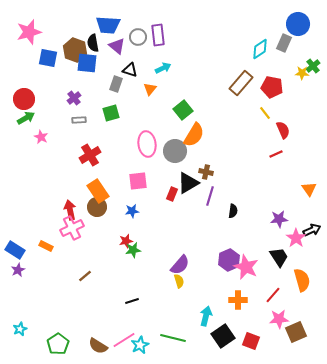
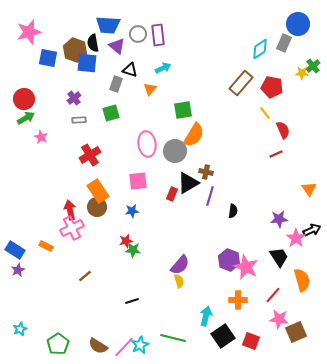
gray circle at (138, 37): moved 3 px up
green square at (183, 110): rotated 30 degrees clockwise
green star at (133, 250): rotated 14 degrees clockwise
purple hexagon at (229, 260): rotated 15 degrees counterclockwise
pink star at (279, 319): rotated 12 degrees clockwise
pink line at (124, 340): moved 7 px down; rotated 15 degrees counterclockwise
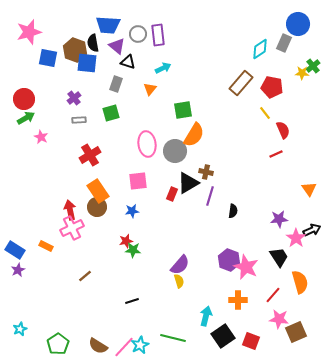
black triangle at (130, 70): moved 2 px left, 8 px up
orange semicircle at (302, 280): moved 2 px left, 2 px down
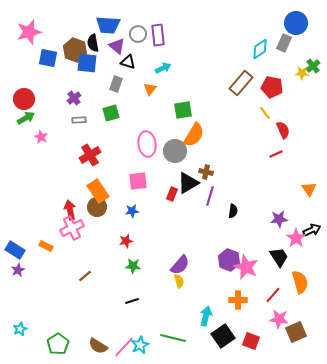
blue circle at (298, 24): moved 2 px left, 1 px up
green star at (133, 250): moved 16 px down
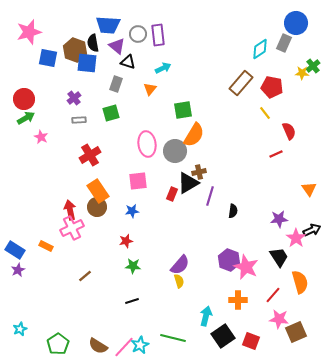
red semicircle at (283, 130): moved 6 px right, 1 px down
brown cross at (206, 172): moved 7 px left; rotated 24 degrees counterclockwise
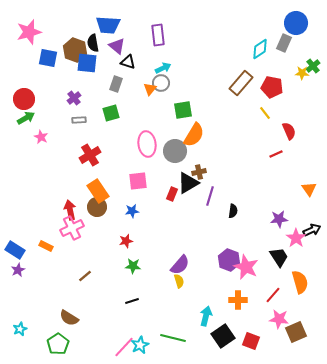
gray circle at (138, 34): moved 23 px right, 49 px down
brown semicircle at (98, 346): moved 29 px left, 28 px up
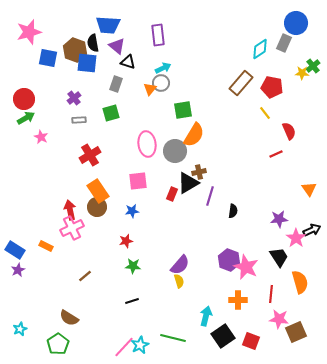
red line at (273, 295): moved 2 px left, 1 px up; rotated 36 degrees counterclockwise
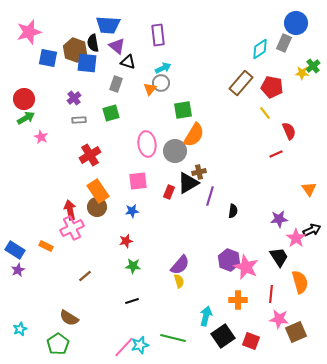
red rectangle at (172, 194): moved 3 px left, 2 px up
cyan star at (140, 345): rotated 12 degrees clockwise
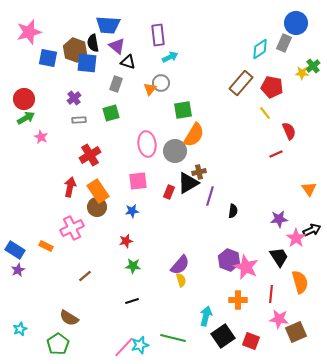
cyan arrow at (163, 68): moved 7 px right, 11 px up
red arrow at (70, 210): moved 23 px up; rotated 24 degrees clockwise
yellow semicircle at (179, 281): moved 2 px right, 1 px up
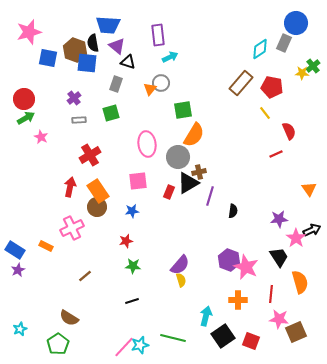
gray circle at (175, 151): moved 3 px right, 6 px down
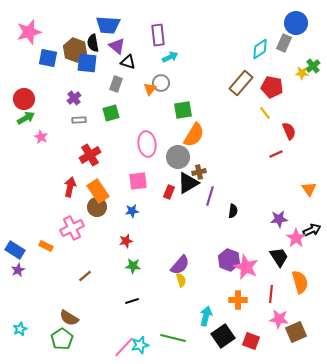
green pentagon at (58, 344): moved 4 px right, 5 px up
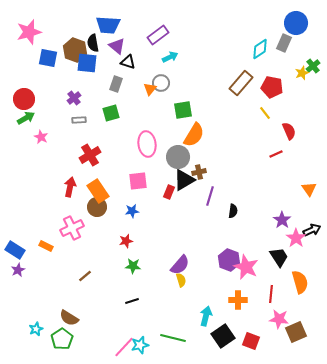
purple rectangle at (158, 35): rotated 60 degrees clockwise
yellow star at (302, 73): rotated 24 degrees counterclockwise
black triangle at (188, 183): moved 4 px left, 3 px up
purple star at (279, 219): moved 3 px right, 1 px down; rotated 30 degrees counterclockwise
cyan star at (20, 329): moved 16 px right
